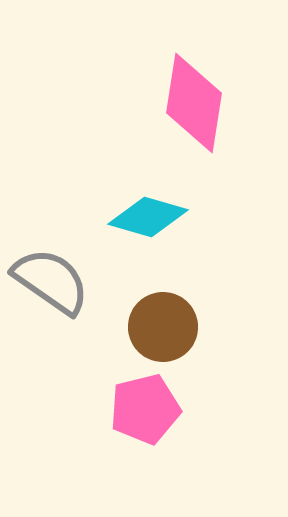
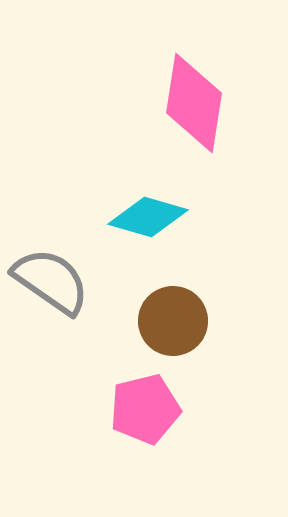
brown circle: moved 10 px right, 6 px up
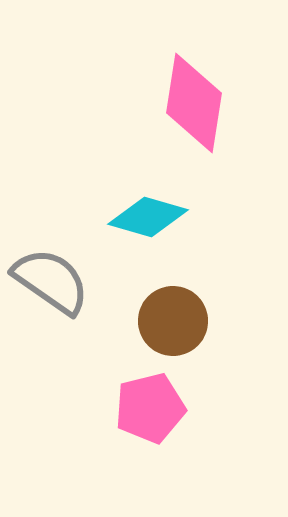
pink pentagon: moved 5 px right, 1 px up
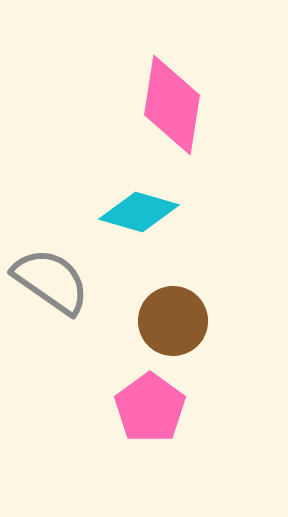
pink diamond: moved 22 px left, 2 px down
cyan diamond: moved 9 px left, 5 px up
pink pentagon: rotated 22 degrees counterclockwise
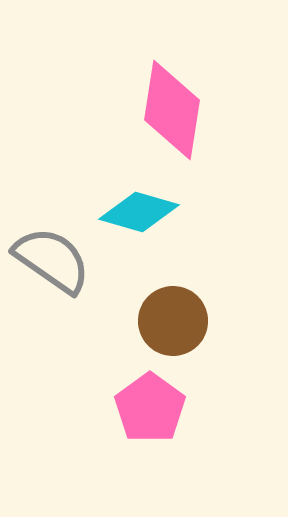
pink diamond: moved 5 px down
gray semicircle: moved 1 px right, 21 px up
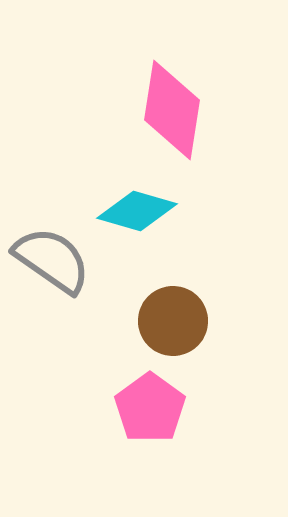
cyan diamond: moved 2 px left, 1 px up
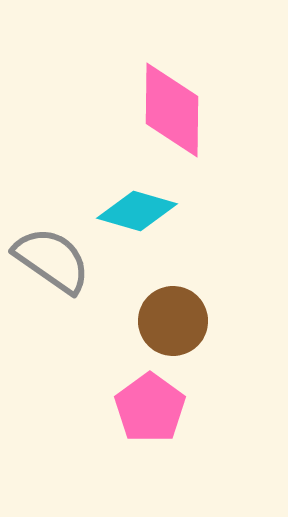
pink diamond: rotated 8 degrees counterclockwise
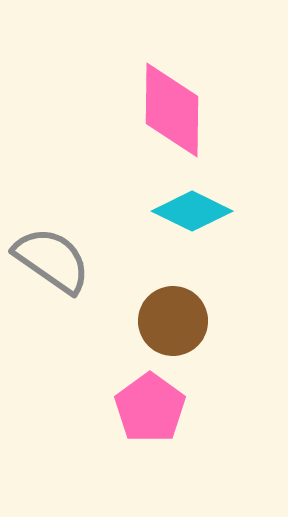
cyan diamond: moved 55 px right; rotated 10 degrees clockwise
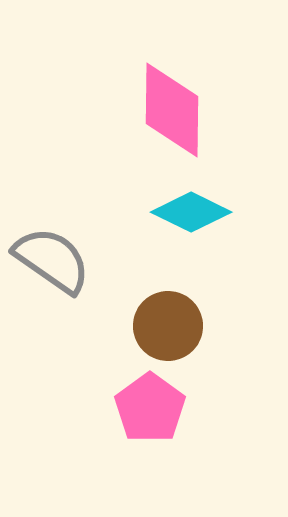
cyan diamond: moved 1 px left, 1 px down
brown circle: moved 5 px left, 5 px down
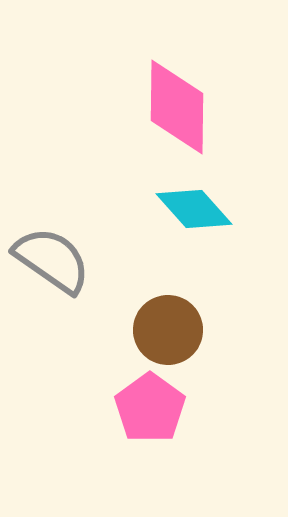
pink diamond: moved 5 px right, 3 px up
cyan diamond: moved 3 px right, 3 px up; rotated 22 degrees clockwise
brown circle: moved 4 px down
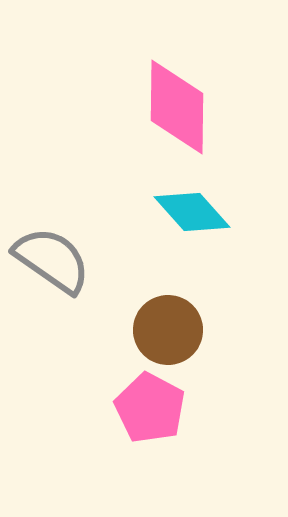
cyan diamond: moved 2 px left, 3 px down
pink pentagon: rotated 8 degrees counterclockwise
